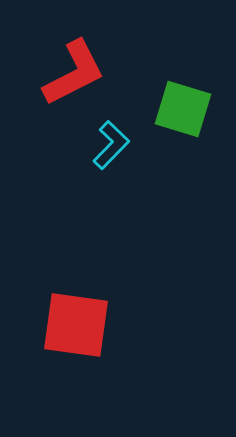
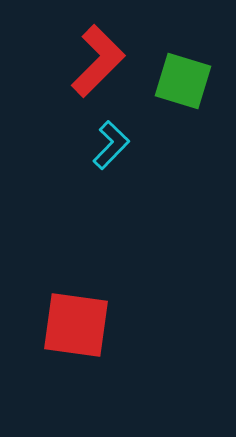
red L-shape: moved 24 px right, 12 px up; rotated 18 degrees counterclockwise
green square: moved 28 px up
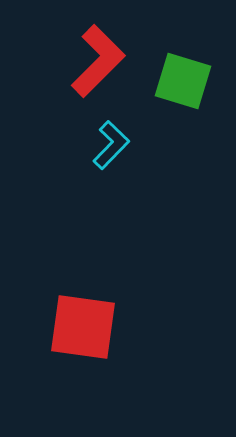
red square: moved 7 px right, 2 px down
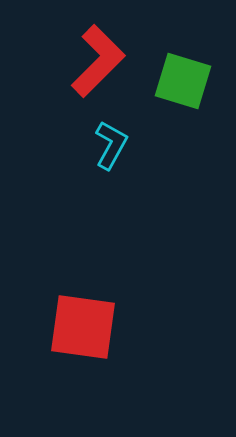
cyan L-shape: rotated 15 degrees counterclockwise
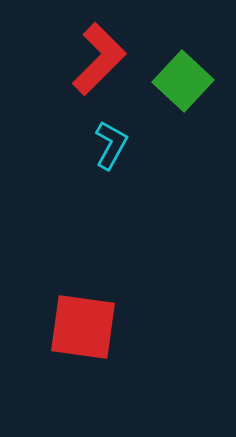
red L-shape: moved 1 px right, 2 px up
green square: rotated 26 degrees clockwise
